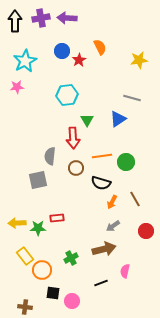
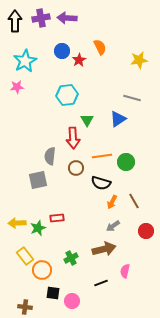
brown line: moved 1 px left, 2 px down
green star: rotated 21 degrees counterclockwise
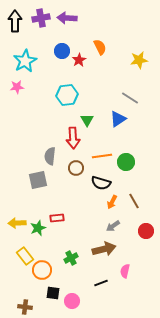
gray line: moved 2 px left; rotated 18 degrees clockwise
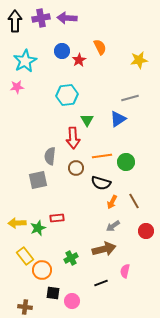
gray line: rotated 48 degrees counterclockwise
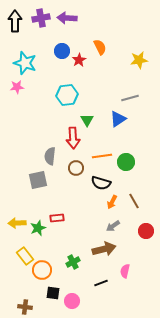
cyan star: moved 2 px down; rotated 25 degrees counterclockwise
green cross: moved 2 px right, 4 px down
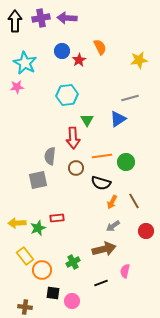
cyan star: rotated 10 degrees clockwise
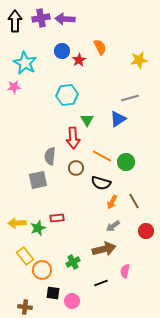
purple arrow: moved 2 px left, 1 px down
pink star: moved 3 px left
orange line: rotated 36 degrees clockwise
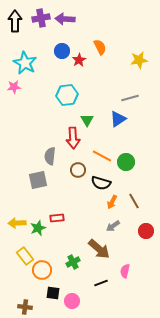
brown circle: moved 2 px right, 2 px down
brown arrow: moved 5 px left; rotated 55 degrees clockwise
